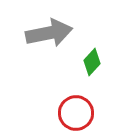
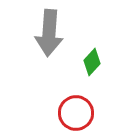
gray arrow: rotated 105 degrees clockwise
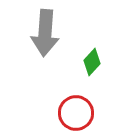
gray arrow: moved 4 px left
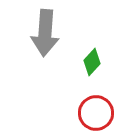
red circle: moved 20 px right
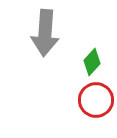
red circle: moved 13 px up
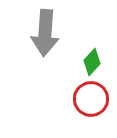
red circle: moved 5 px left, 1 px up
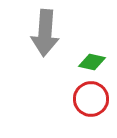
green diamond: rotated 60 degrees clockwise
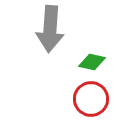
gray arrow: moved 5 px right, 4 px up
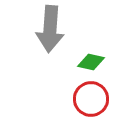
green diamond: moved 1 px left
